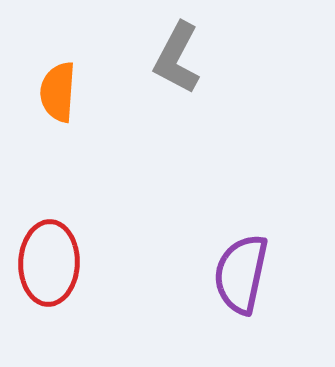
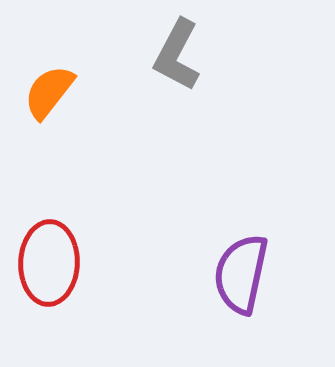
gray L-shape: moved 3 px up
orange semicircle: moved 9 px left; rotated 34 degrees clockwise
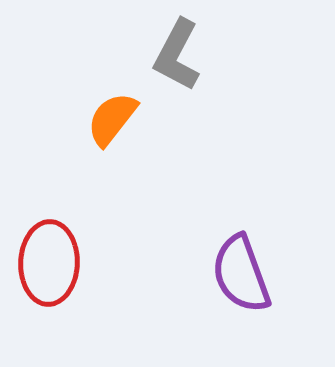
orange semicircle: moved 63 px right, 27 px down
purple semicircle: rotated 32 degrees counterclockwise
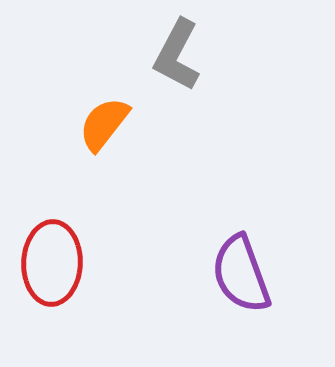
orange semicircle: moved 8 px left, 5 px down
red ellipse: moved 3 px right
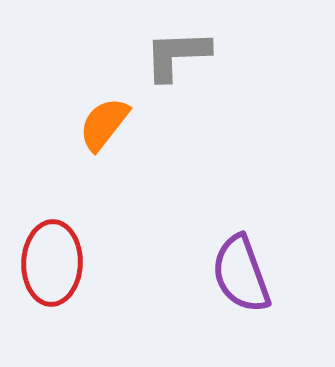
gray L-shape: rotated 60 degrees clockwise
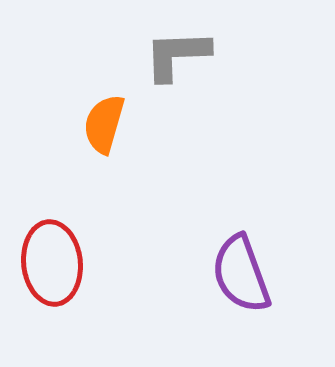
orange semicircle: rotated 22 degrees counterclockwise
red ellipse: rotated 8 degrees counterclockwise
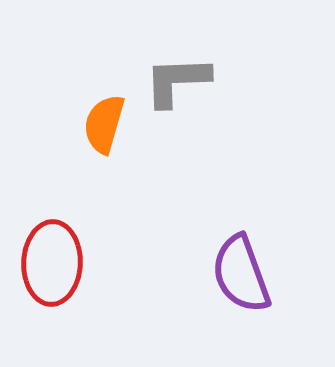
gray L-shape: moved 26 px down
red ellipse: rotated 8 degrees clockwise
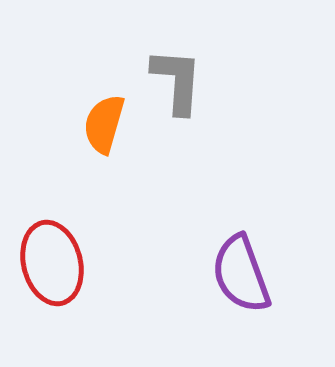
gray L-shape: rotated 96 degrees clockwise
red ellipse: rotated 16 degrees counterclockwise
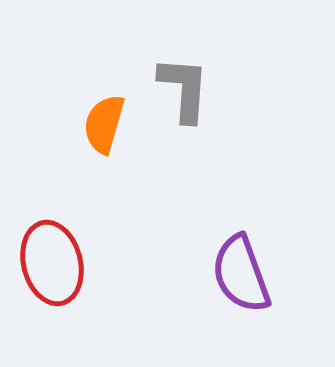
gray L-shape: moved 7 px right, 8 px down
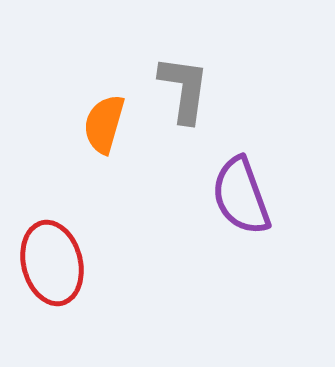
gray L-shape: rotated 4 degrees clockwise
purple semicircle: moved 78 px up
